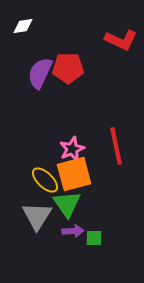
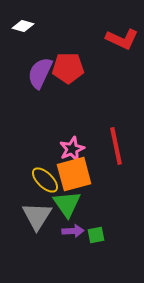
white diamond: rotated 25 degrees clockwise
red L-shape: moved 1 px right, 1 px up
green square: moved 2 px right, 3 px up; rotated 12 degrees counterclockwise
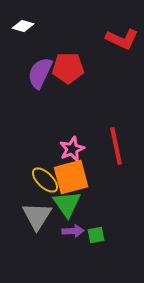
orange square: moved 3 px left, 3 px down
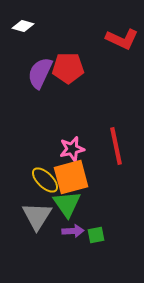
pink star: rotated 10 degrees clockwise
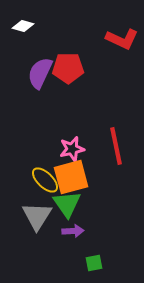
green square: moved 2 px left, 28 px down
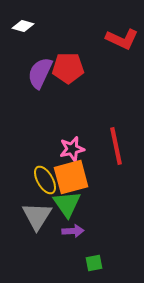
yellow ellipse: rotated 16 degrees clockwise
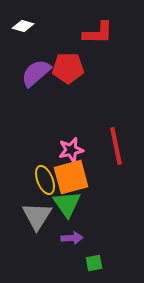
red L-shape: moved 24 px left, 6 px up; rotated 24 degrees counterclockwise
purple semicircle: moved 4 px left; rotated 24 degrees clockwise
pink star: moved 1 px left, 1 px down
yellow ellipse: rotated 8 degrees clockwise
purple arrow: moved 1 px left, 7 px down
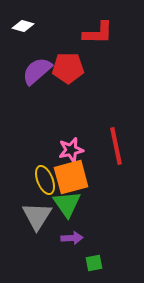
purple semicircle: moved 1 px right, 2 px up
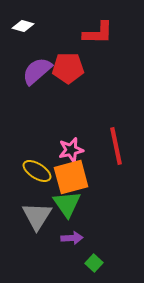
yellow ellipse: moved 8 px left, 9 px up; rotated 36 degrees counterclockwise
green square: rotated 36 degrees counterclockwise
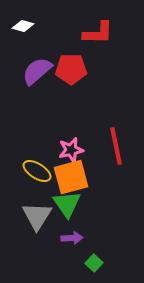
red pentagon: moved 3 px right, 1 px down
